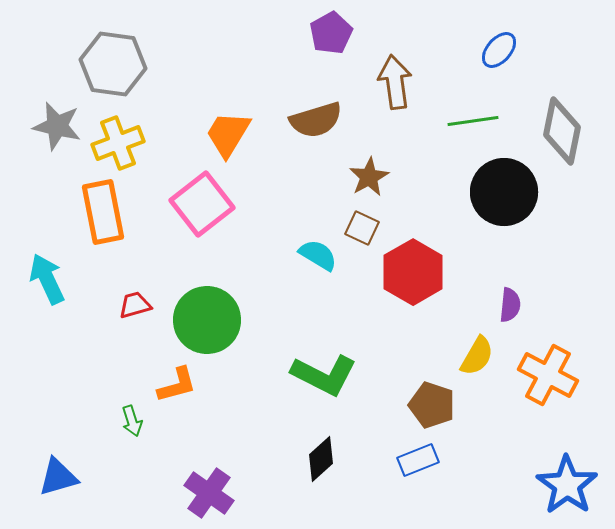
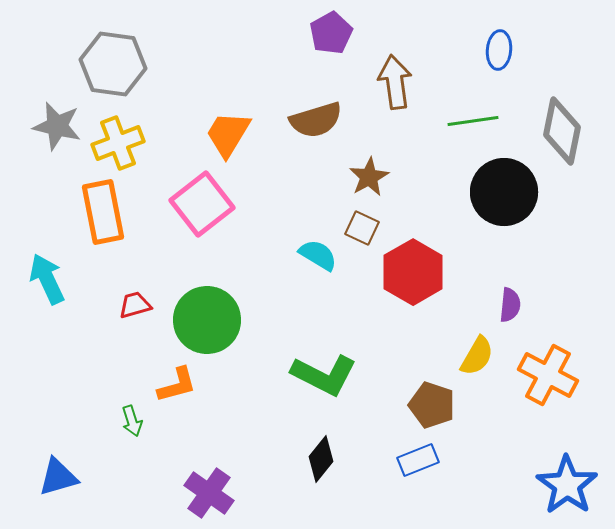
blue ellipse: rotated 36 degrees counterclockwise
black diamond: rotated 9 degrees counterclockwise
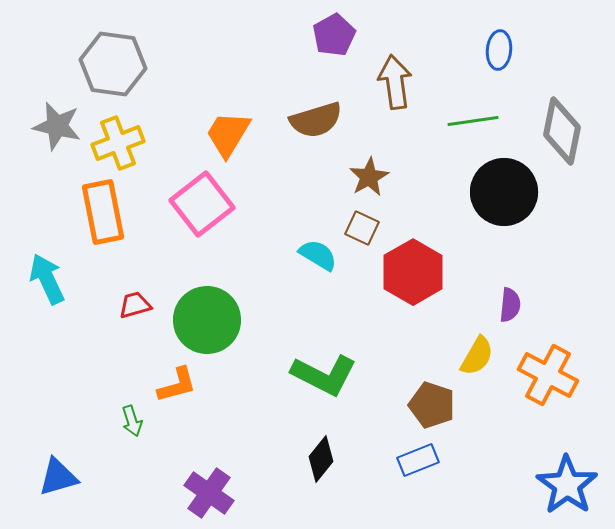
purple pentagon: moved 3 px right, 2 px down
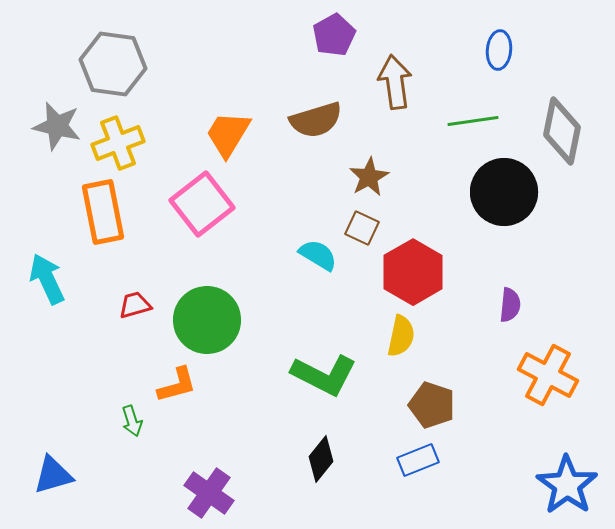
yellow semicircle: moved 76 px left, 20 px up; rotated 18 degrees counterclockwise
blue triangle: moved 5 px left, 2 px up
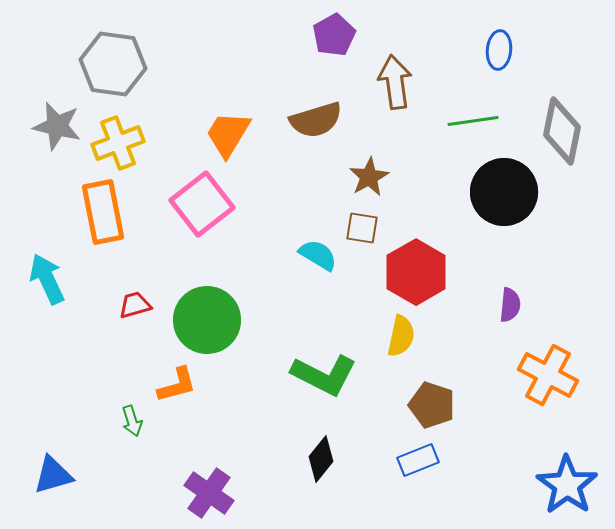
brown square: rotated 16 degrees counterclockwise
red hexagon: moved 3 px right
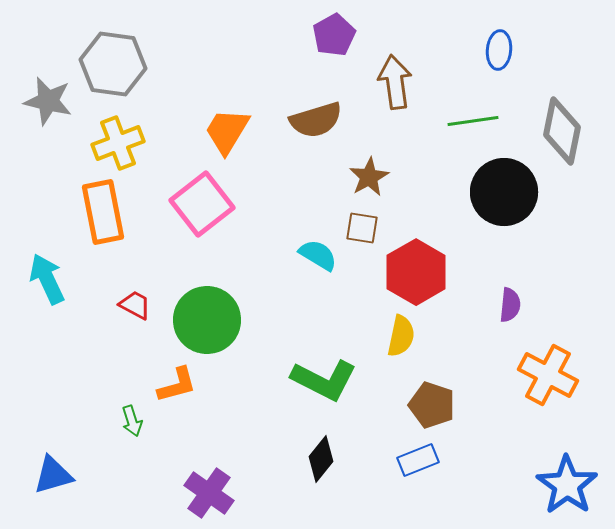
gray star: moved 9 px left, 25 px up
orange trapezoid: moved 1 px left, 3 px up
red trapezoid: rotated 44 degrees clockwise
green L-shape: moved 5 px down
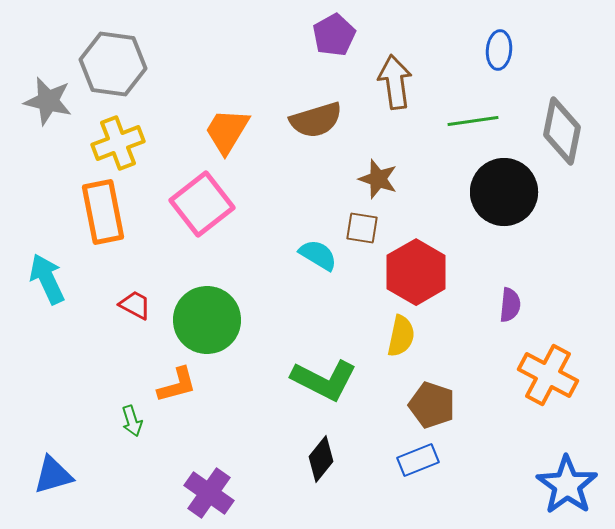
brown star: moved 9 px right, 2 px down; rotated 24 degrees counterclockwise
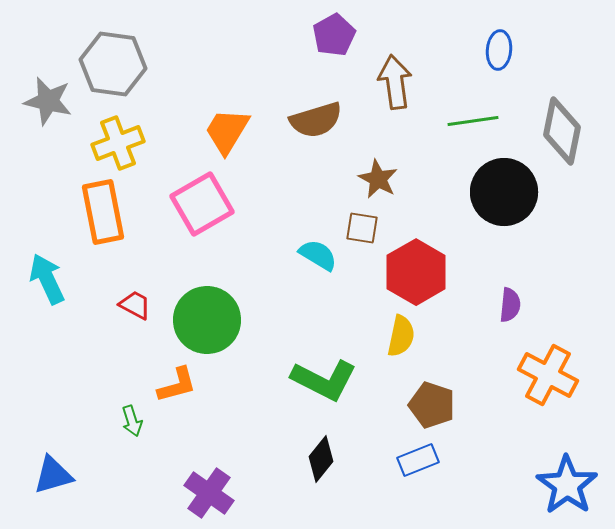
brown star: rotated 9 degrees clockwise
pink square: rotated 8 degrees clockwise
